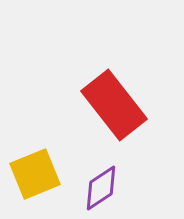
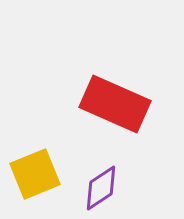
red rectangle: moved 1 px right, 1 px up; rotated 28 degrees counterclockwise
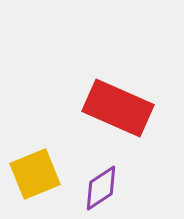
red rectangle: moved 3 px right, 4 px down
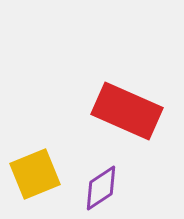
red rectangle: moved 9 px right, 3 px down
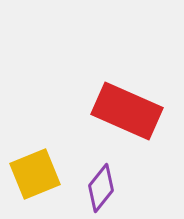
purple diamond: rotated 18 degrees counterclockwise
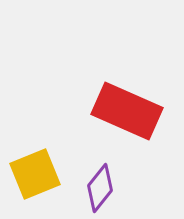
purple diamond: moved 1 px left
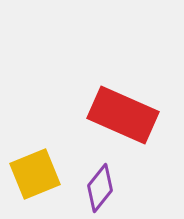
red rectangle: moved 4 px left, 4 px down
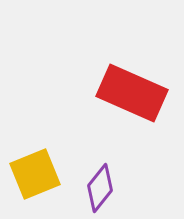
red rectangle: moved 9 px right, 22 px up
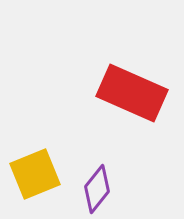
purple diamond: moved 3 px left, 1 px down
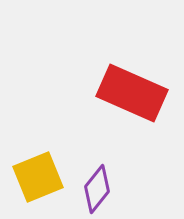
yellow square: moved 3 px right, 3 px down
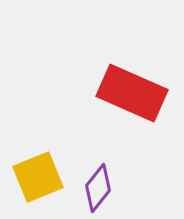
purple diamond: moved 1 px right, 1 px up
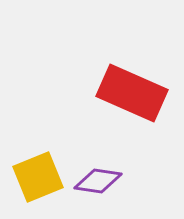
purple diamond: moved 7 px up; rotated 60 degrees clockwise
